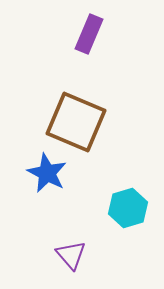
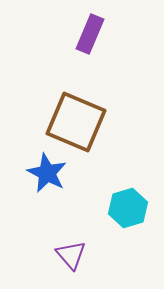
purple rectangle: moved 1 px right
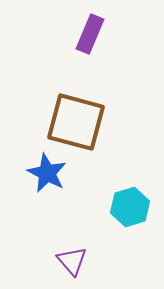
brown square: rotated 8 degrees counterclockwise
cyan hexagon: moved 2 px right, 1 px up
purple triangle: moved 1 px right, 6 px down
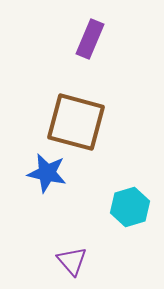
purple rectangle: moved 5 px down
blue star: rotated 15 degrees counterclockwise
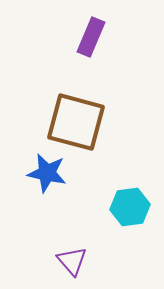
purple rectangle: moved 1 px right, 2 px up
cyan hexagon: rotated 9 degrees clockwise
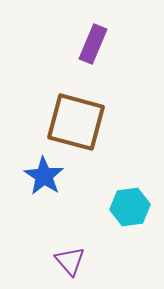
purple rectangle: moved 2 px right, 7 px down
blue star: moved 3 px left, 3 px down; rotated 21 degrees clockwise
purple triangle: moved 2 px left
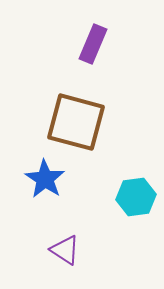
blue star: moved 1 px right, 3 px down
cyan hexagon: moved 6 px right, 10 px up
purple triangle: moved 5 px left, 11 px up; rotated 16 degrees counterclockwise
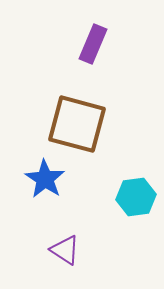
brown square: moved 1 px right, 2 px down
